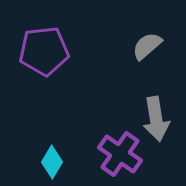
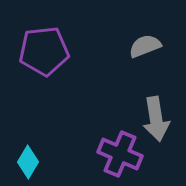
gray semicircle: moved 2 px left; rotated 20 degrees clockwise
purple cross: rotated 12 degrees counterclockwise
cyan diamond: moved 24 px left
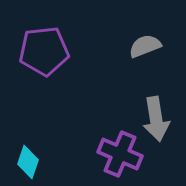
cyan diamond: rotated 12 degrees counterclockwise
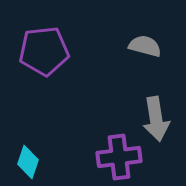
gray semicircle: rotated 36 degrees clockwise
purple cross: moved 1 px left, 3 px down; rotated 30 degrees counterclockwise
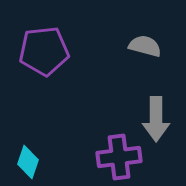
gray arrow: rotated 9 degrees clockwise
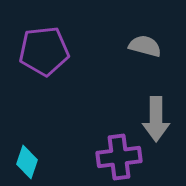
cyan diamond: moved 1 px left
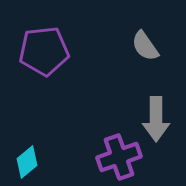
gray semicircle: rotated 140 degrees counterclockwise
purple cross: rotated 12 degrees counterclockwise
cyan diamond: rotated 32 degrees clockwise
